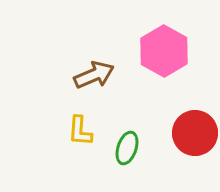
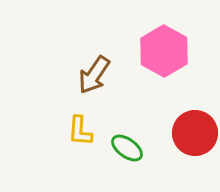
brown arrow: rotated 147 degrees clockwise
green ellipse: rotated 72 degrees counterclockwise
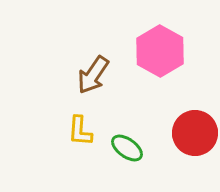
pink hexagon: moved 4 px left
brown arrow: moved 1 px left
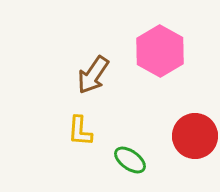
red circle: moved 3 px down
green ellipse: moved 3 px right, 12 px down
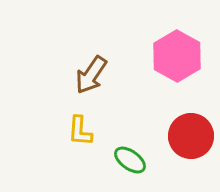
pink hexagon: moved 17 px right, 5 px down
brown arrow: moved 2 px left
red circle: moved 4 px left
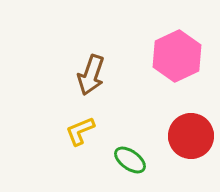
pink hexagon: rotated 6 degrees clockwise
brown arrow: rotated 15 degrees counterclockwise
yellow L-shape: rotated 64 degrees clockwise
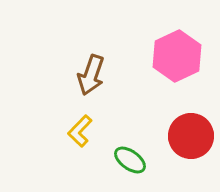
yellow L-shape: rotated 24 degrees counterclockwise
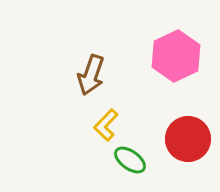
pink hexagon: moved 1 px left
yellow L-shape: moved 26 px right, 6 px up
red circle: moved 3 px left, 3 px down
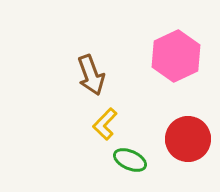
brown arrow: rotated 39 degrees counterclockwise
yellow L-shape: moved 1 px left, 1 px up
green ellipse: rotated 12 degrees counterclockwise
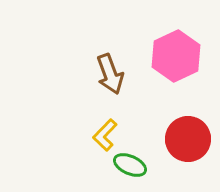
brown arrow: moved 19 px right, 1 px up
yellow L-shape: moved 11 px down
green ellipse: moved 5 px down
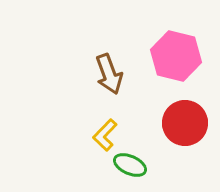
pink hexagon: rotated 21 degrees counterclockwise
brown arrow: moved 1 px left
red circle: moved 3 px left, 16 px up
